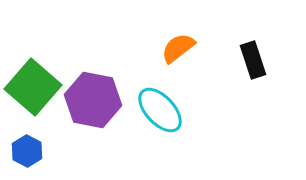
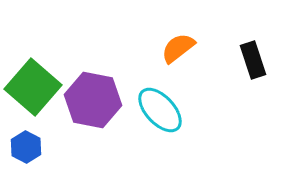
blue hexagon: moved 1 px left, 4 px up
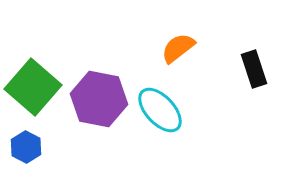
black rectangle: moved 1 px right, 9 px down
purple hexagon: moved 6 px right, 1 px up
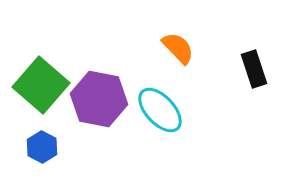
orange semicircle: rotated 84 degrees clockwise
green square: moved 8 px right, 2 px up
blue hexagon: moved 16 px right
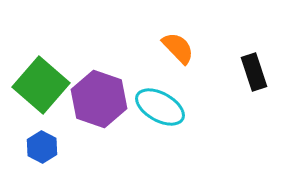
black rectangle: moved 3 px down
purple hexagon: rotated 8 degrees clockwise
cyan ellipse: moved 3 px up; rotated 18 degrees counterclockwise
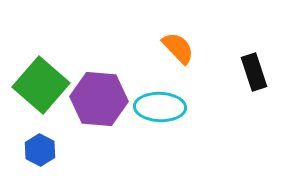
purple hexagon: rotated 14 degrees counterclockwise
cyan ellipse: rotated 27 degrees counterclockwise
blue hexagon: moved 2 px left, 3 px down
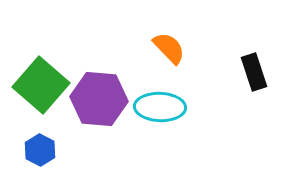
orange semicircle: moved 9 px left
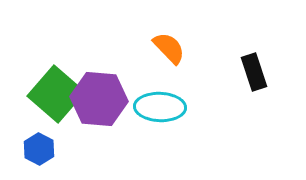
green square: moved 15 px right, 9 px down
blue hexagon: moved 1 px left, 1 px up
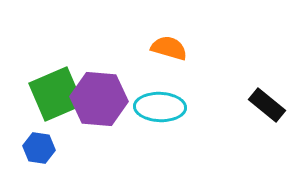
orange semicircle: rotated 30 degrees counterclockwise
black rectangle: moved 13 px right, 33 px down; rotated 33 degrees counterclockwise
green square: rotated 26 degrees clockwise
blue hexagon: moved 1 px up; rotated 20 degrees counterclockwise
